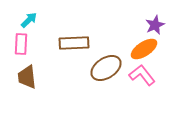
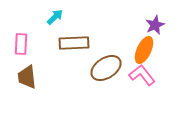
cyan arrow: moved 26 px right, 3 px up
orange ellipse: moved 1 px down; rotated 32 degrees counterclockwise
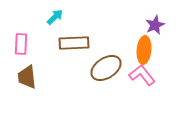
orange ellipse: rotated 20 degrees counterclockwise
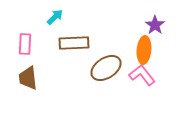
purple star: rotated 12 degrees counterclockwise
pink rectangle: moved 4 px right
brown trapezoid: moved 1 px right, 1 px down
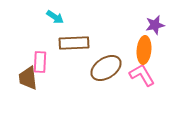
cyan arrow: rotated 78 degrees clockwise
purple star: rotated 24 degrees clockwise
pink rectangle: moved 15 px right, 18 px down
pink L-shape: rotated 8 degrees clockwise
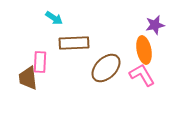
cyan arrow: moved 1 px left, 1 px down
orange ellipse: rotated 16 degrees counterclockwise
brown ellipse: rotated 12 degrees counterclockwise
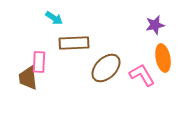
orange ellipse: moved 19 px right, 8 px down
pink rectangle: moved 1 px left
